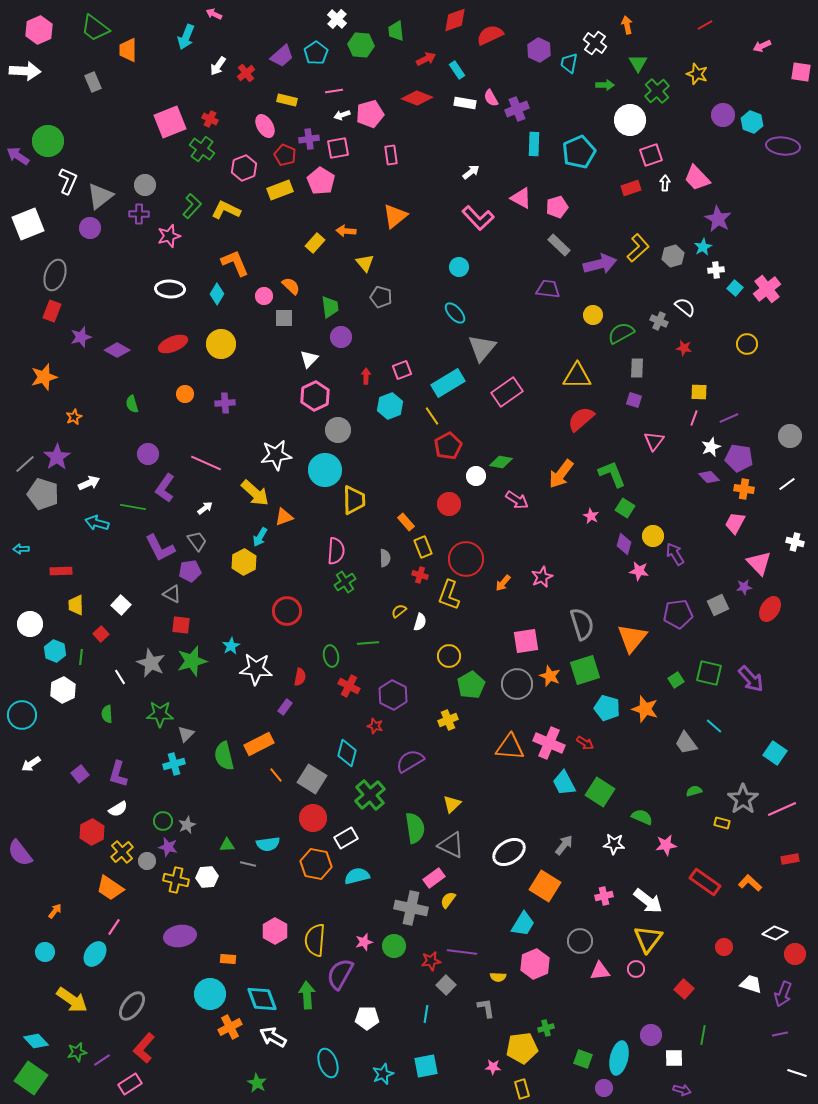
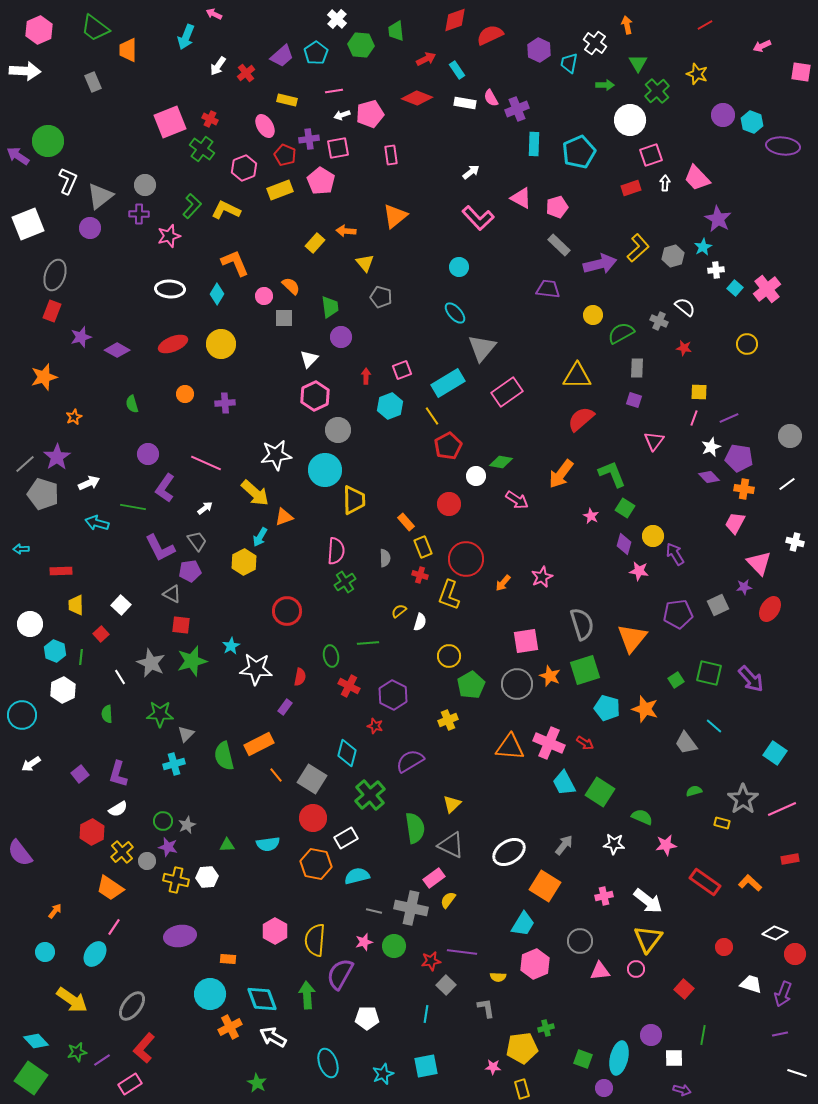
gray line at (248, 864): moved 126 px right, 47 px down
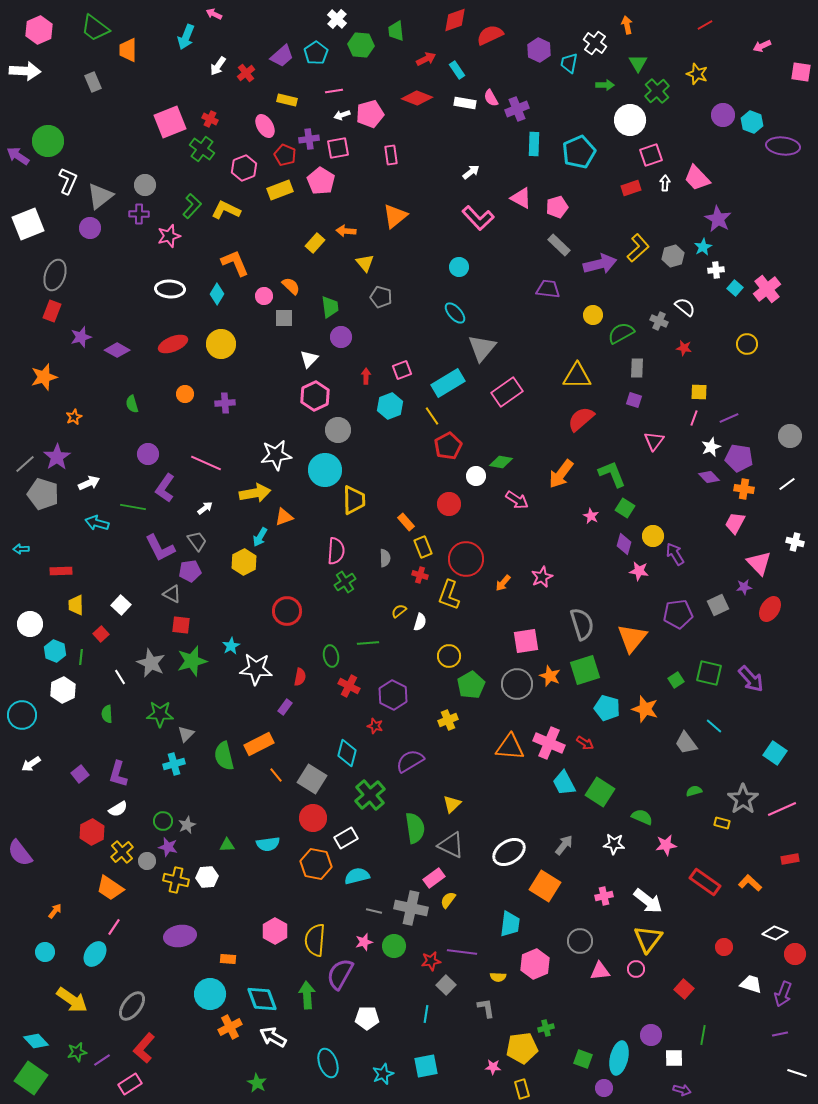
yellow arrow at (255, 493): rotated 52 degrees counterclockwise
cyan trapezoid at (523, 924): moved 13 px left; rotated 24 degrees counterclockwise
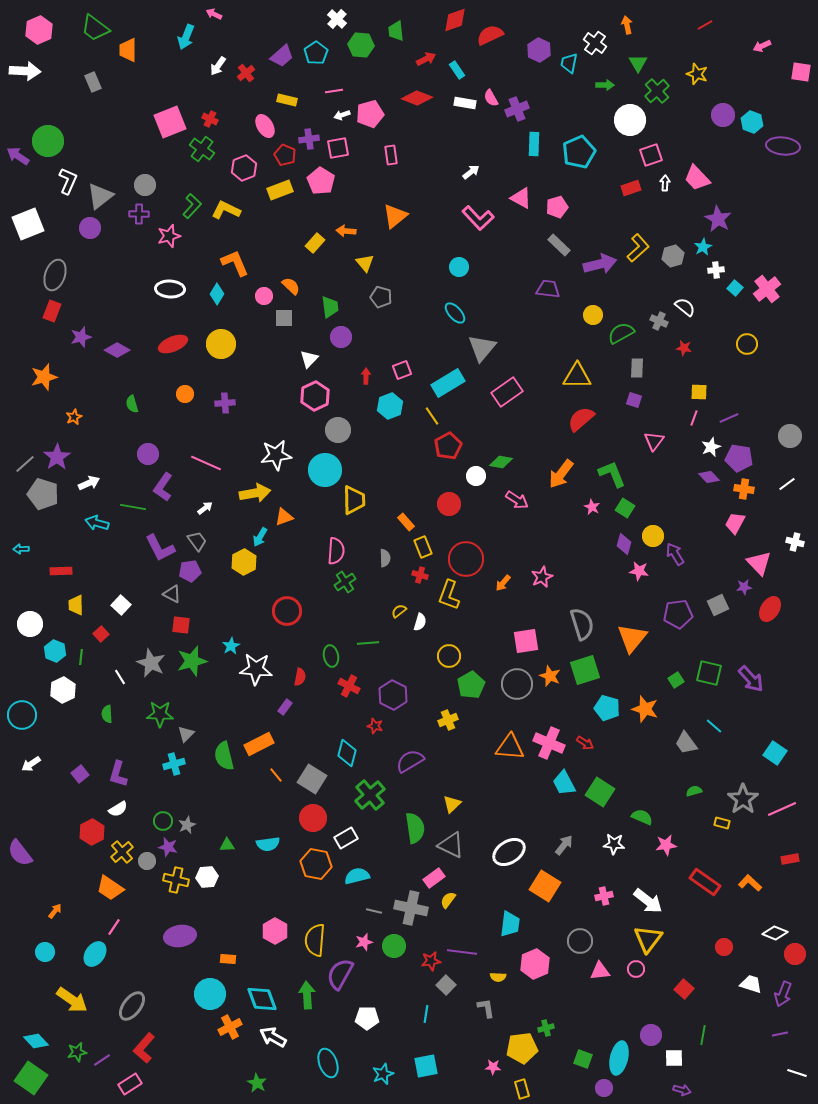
purple L-shape at (165, 488): moved 2 px left, 1 px up
pink star at (591, 516): moved 1 px right, 9 px up
